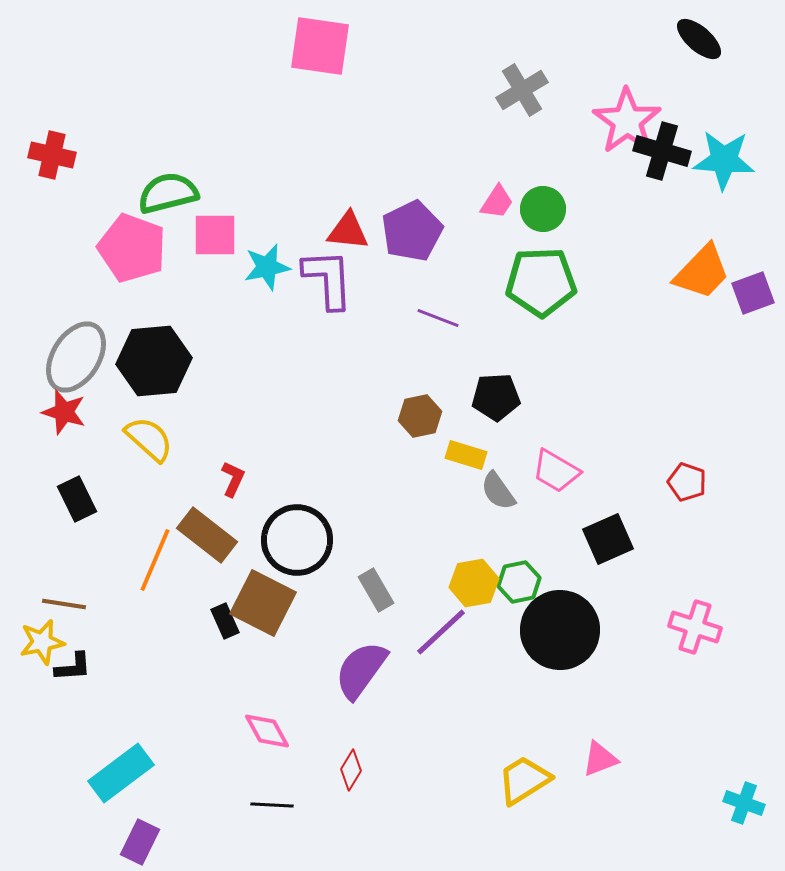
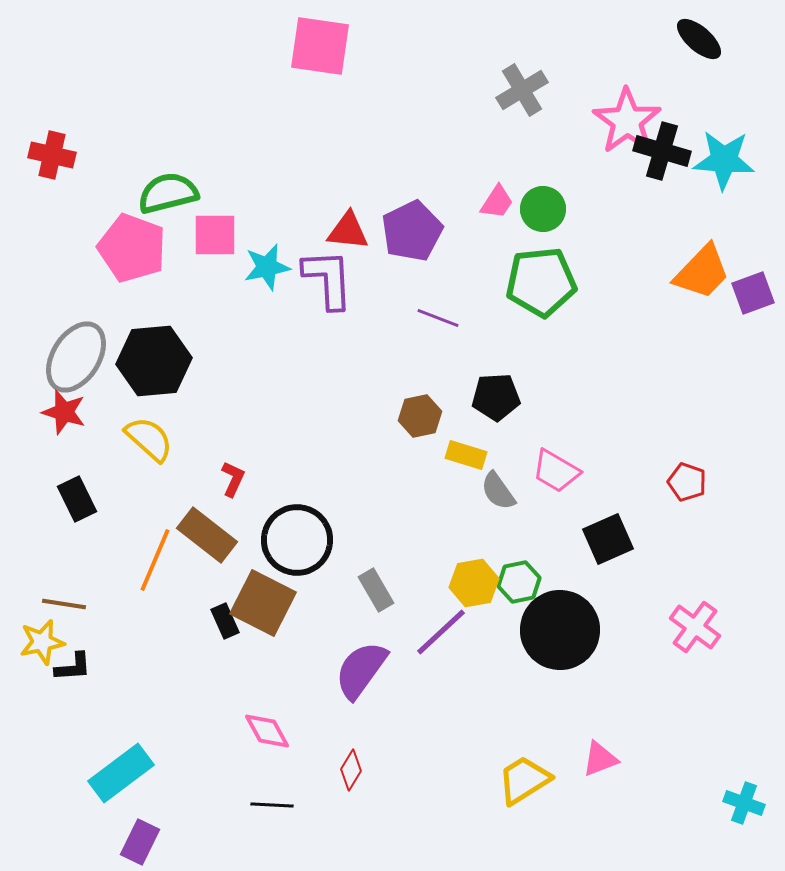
green pentagon at (541, 282): rotated 4 degrees counterclockwise
pink cross at (695, 627): rotated 18 degrees clockwise
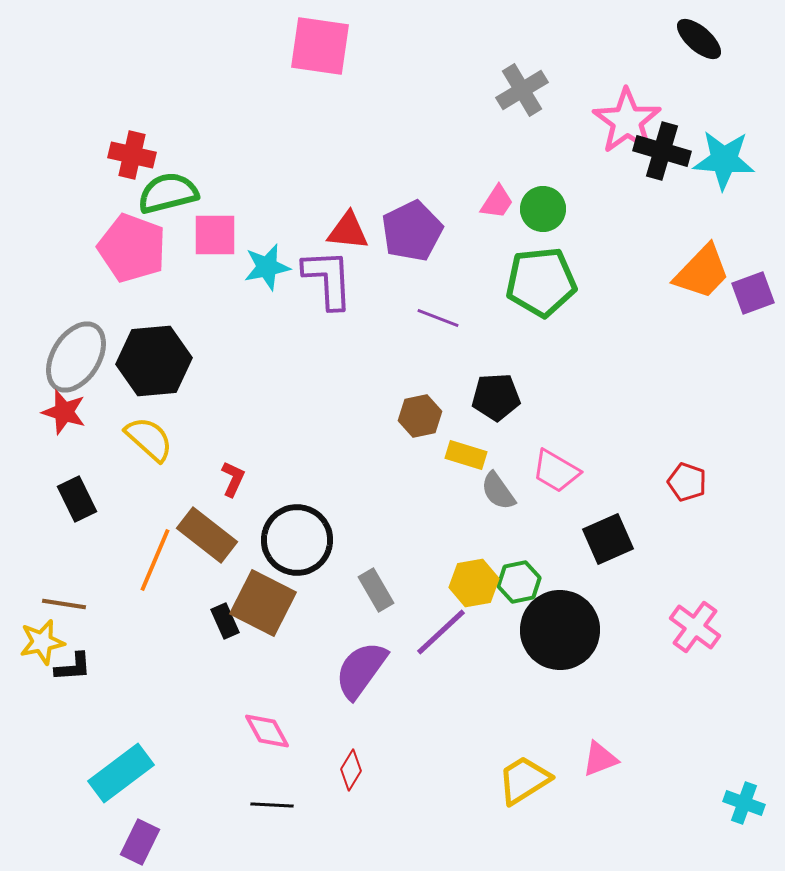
red cross at (52, 155): moved 80 px right
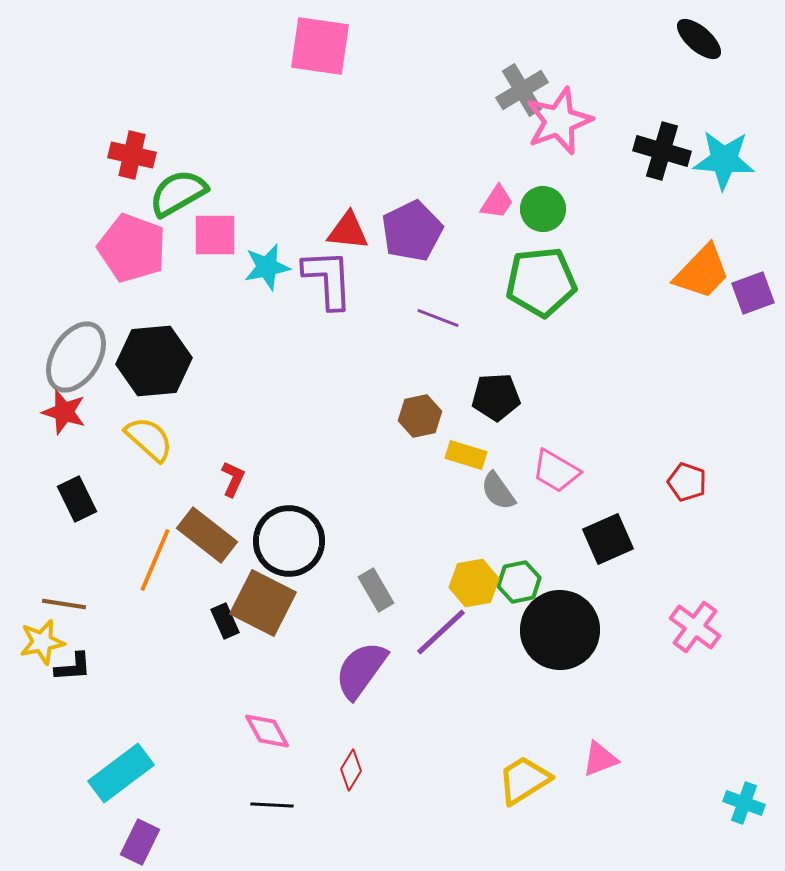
pink star at (627, 121): moved 68 px left; rotated 16 degrees clockwise
green semicircle at (168, 193): moved 10 px right; rotated 16 degrees counterclockwise
black circle at (297, 540): moved 8 px left, 1 px down
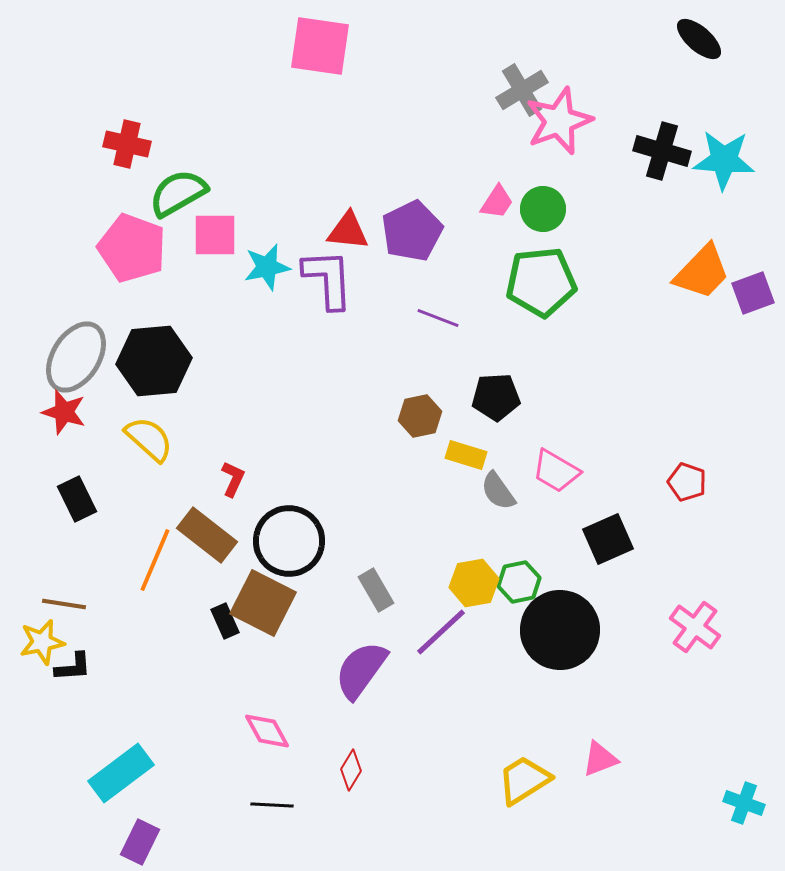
red cross at (132, 155): moved 5 px left, 11 px up
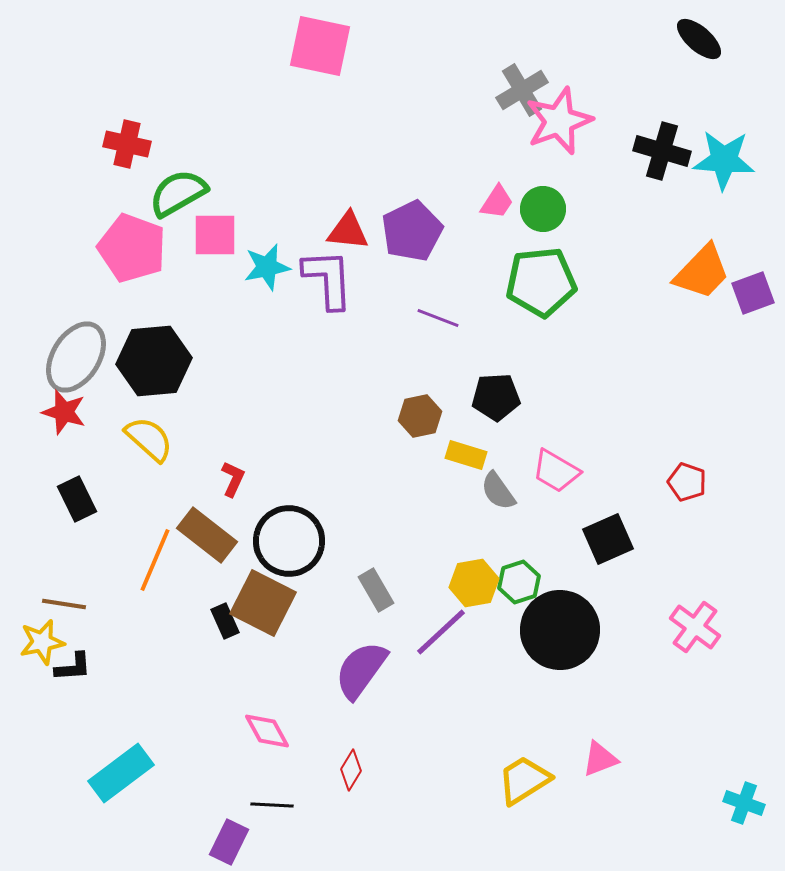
pink square at (320, 46): rotated 4 degrees clockwise
green hexagon at (519, 582): rotated 6 degrees counterclockwise
purple rectangle at (140, 842): moved 89 px right
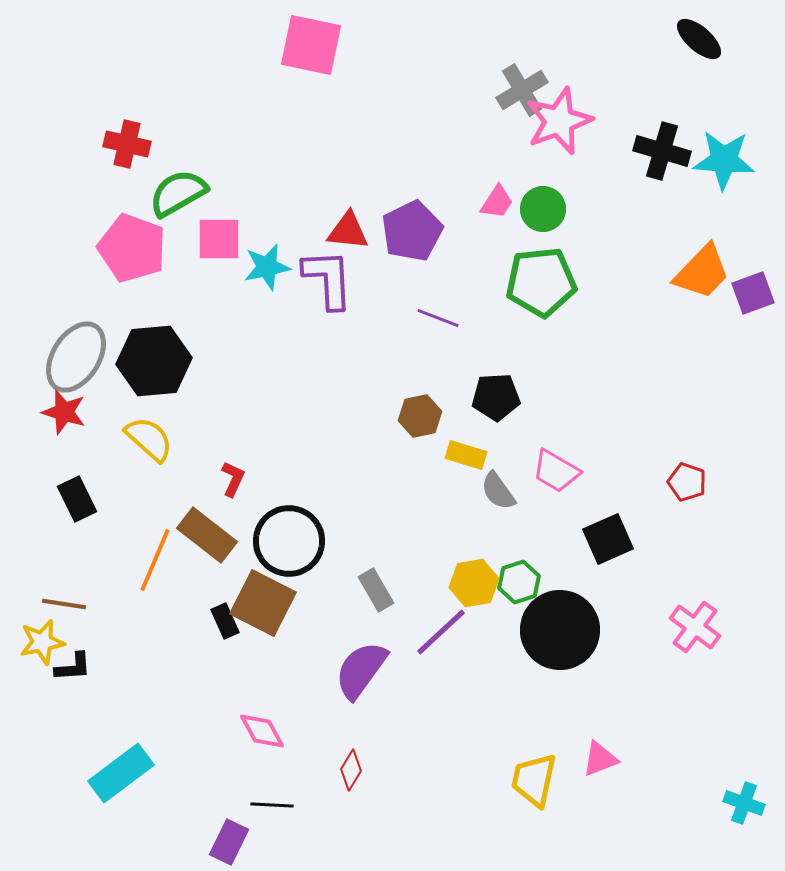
pink square at (320, 46): moved 9 px left, 1 px up
pink square at (215, 235): moved 4 px right, 4 px down
pink diamond at (267, 731): moved 5 px left
yellow trapezoid at (524, 780): moved 10 px right; rotated 46 degrees counterclockwise
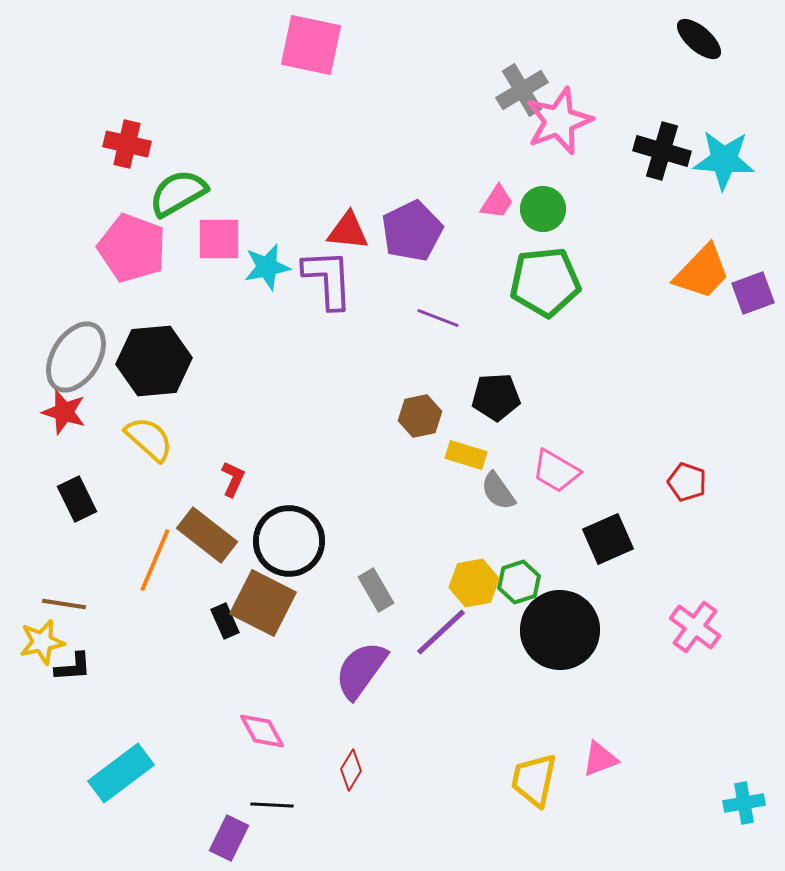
green pentagon at (541, 282): moved 4 px right
cyan cross at (744, 803): rotated 30 degrees counterclockwise
purple rectangle at (229, 842): moved 4 px up
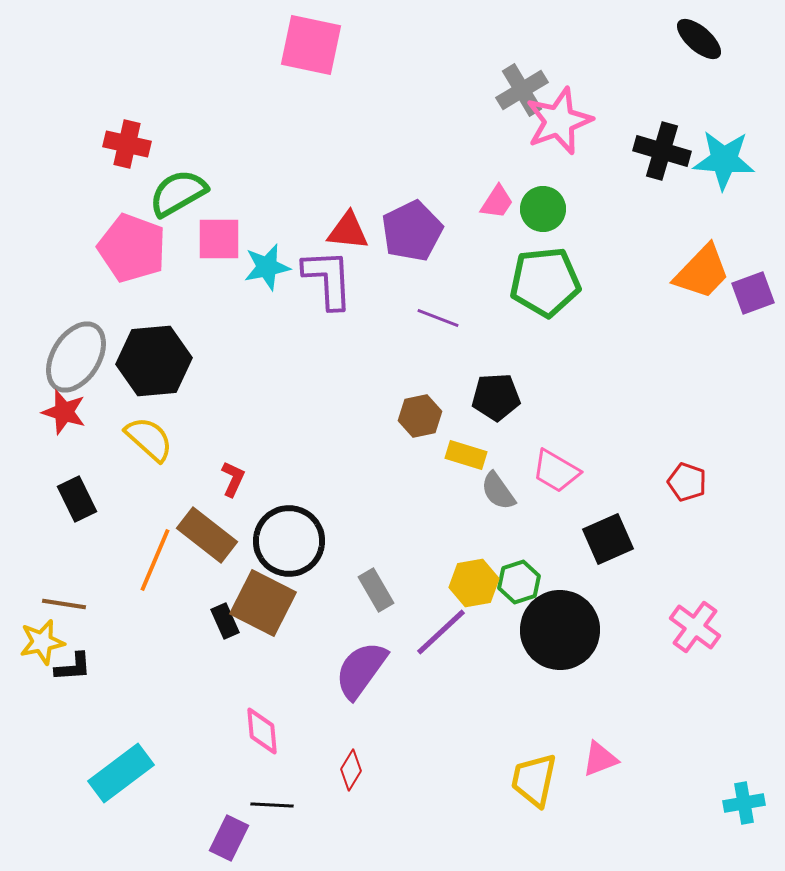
pink diamond at (262, 731): rotated 24 degrees clockwise
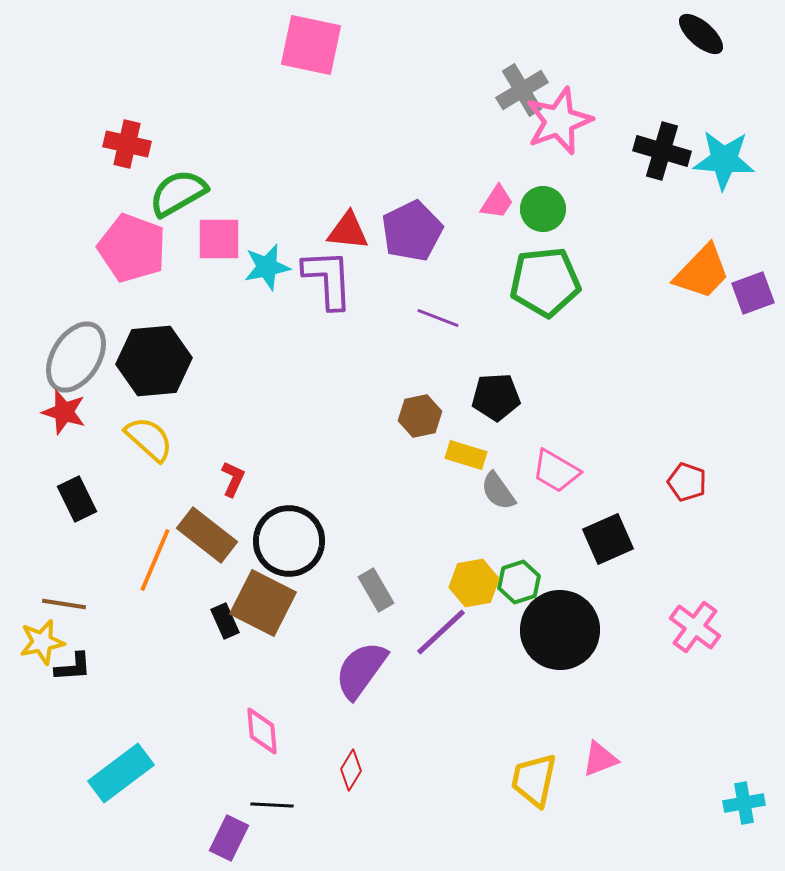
black ellipse at (699, 39): moved 2 px right, 5 px up
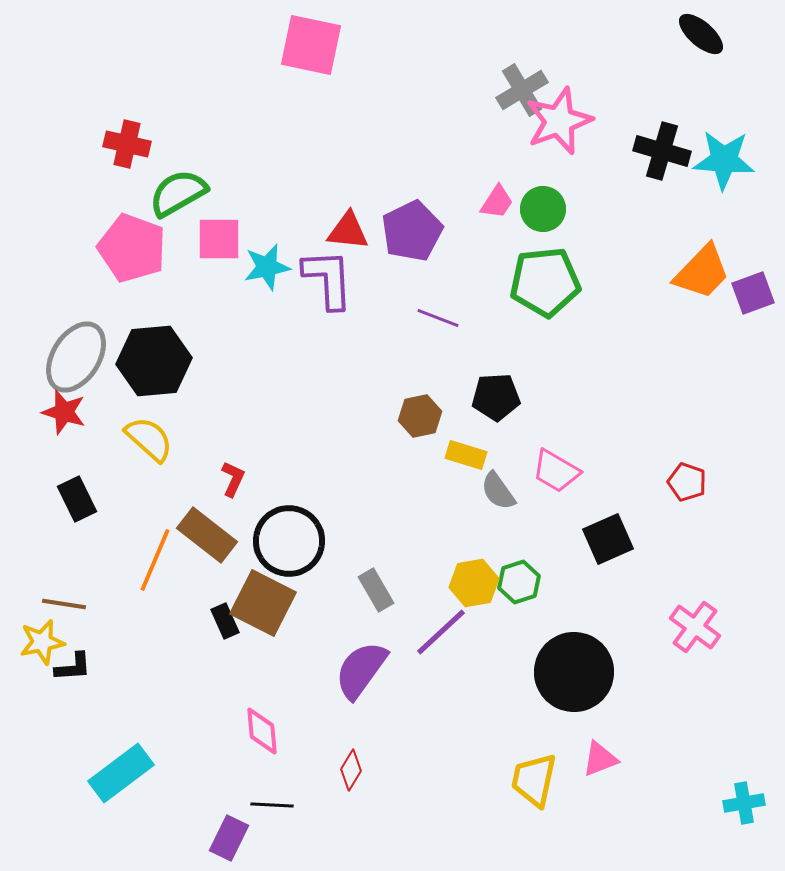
black circle at (560, 630): moved 14 px right, 42 px down
